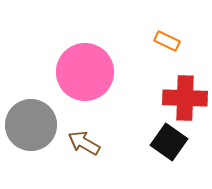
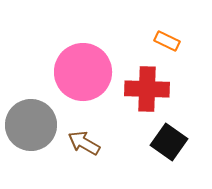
pink circle: moved 2 px left
red cross: moved 38 px left, 9 px up
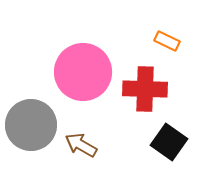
red cross: moved 2 px left
brown arrow: moved 3 px left, 2 px down
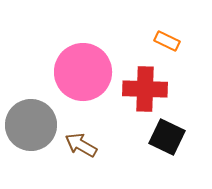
black square: moved 2 px left, 5 px up; rotated 9 degrees counterclockwise
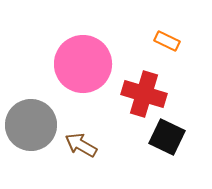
pink circle: moved 8 px up
red cross: moved 1 px left, 5 px down; rotated 15 degrees clockwise
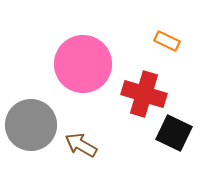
black square: moved 7 px right, 4 px up
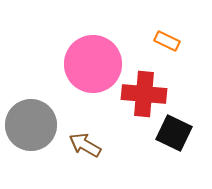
pink circle: moved 10 px right
red cross: rotated 12 degrees counterclockwise
brown arrow: moved 4 px right
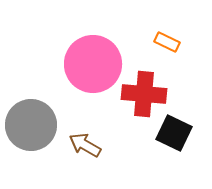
orange rectangle: moved 1 px down
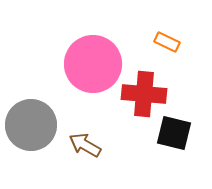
black square: rotated 12 degrees counterclockwise
